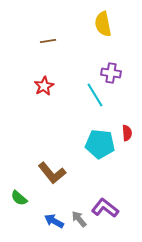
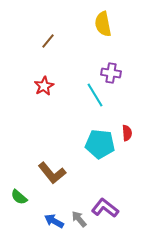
brown line: rotated 42 degrees counterclockwise
green semicircle: moved 1 px up
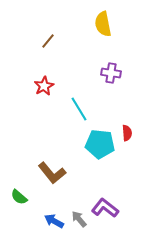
cyan line: moved 16 px left, 14 px down
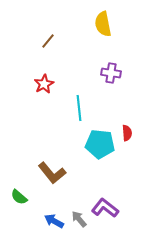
red star: moved 2 px up
cyan line: moved 1 px up; rotated 25 degrees clockwise
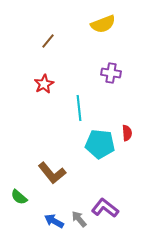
yellow semicircle: rotated 100 degrees counterclockwise
